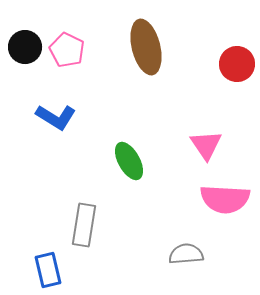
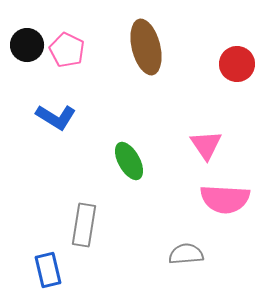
black circle: moved 2 px right, 2 px up
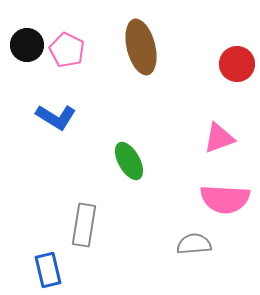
brown ellipse: moved 5 px left
pink triangle: moved 13 px right, 7 px up; rotated 44 degrees clockwise
gray semicircle: moved 8 px right, 10 px up
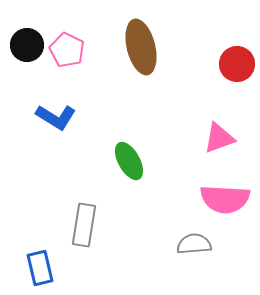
blue rectangle: moved 8 px left, 2 px up
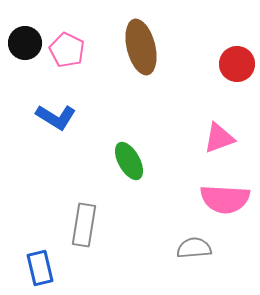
black circle: moved 2 px left, 2 px up
gray semicircle: moved 4 px down
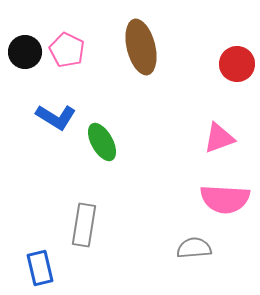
black circle: moved 9 px down
green ellipse: moved 27 px left, 19 px up
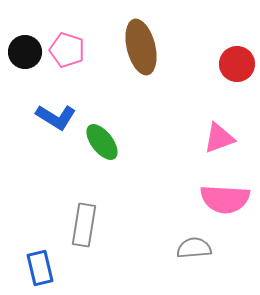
pink pentagon: rotated 8 degrees counterclockwise
green ellipse: rotated 9 degrees counterclockwise
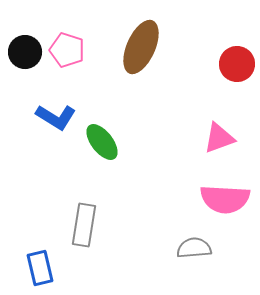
brown ellipse: rotated 38 degrees clockwise
